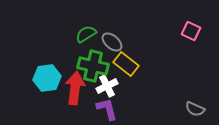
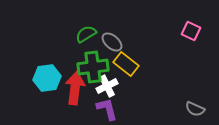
green cross: moved 1 px down; rotated 20 degrees counterclockwise
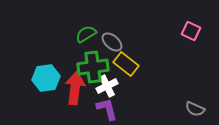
cyan hexagon: moved 1 px left
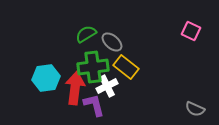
yellow rectangle: moved 3 px down
purple L-shape: moved 13 px left, 4 px up
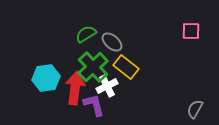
pink square: rotated 24 degrees counterclockwise
green cross: rotated 36 degrees counterclockwise
gray semicircle: rotated 96 degrees clockwise
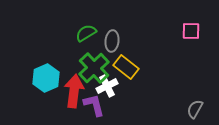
green semicircle: moved 1 px up
gray ellipse: moved 1 px up; rotated 55 degrees clockwise
green cross: moved 1 px right, 1 px down
cyan hexagon: rotated 16 degrees counterclockwise
red arrow: moved 1 px left, 3 px down
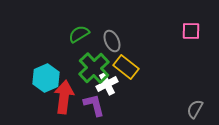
green semicircle: moved 7 px left, 1 px down
gray ellipse: rotated 30 degrees counterclockwise
white cross: moved 2 px up
red arrow: moved 10 px left, 6 px down
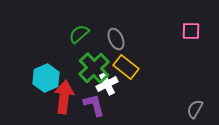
green semicircle: rotated 10 degrees counterclockwise
gray ellipse: moved 4 px right, 2 px up
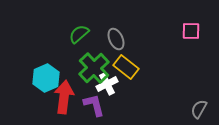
gray semicircle: moved 4 px right
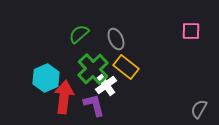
green cross: moved 1 px left, 1 px down
white cross: moved 1 px left, 1 px down; rotated 10 degrees counterclockwise
